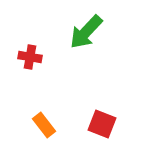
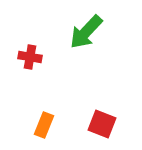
orange rectangle: rotated 60 degrees clockwise
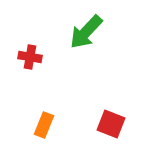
red square: moved 9 px right
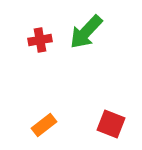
red cross: moved 10 px right, 17 px up; rotated 20 degrees counterclockwise
orange rectangle: rotated 30 degrees clockwise
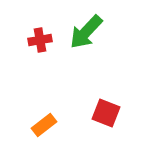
red square: moved 5 px left, 11 px up
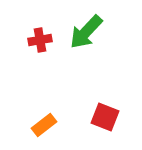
red square: moved 1 px left, 4 px down
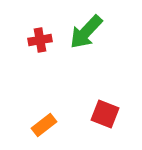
red square: moved 3 px up
